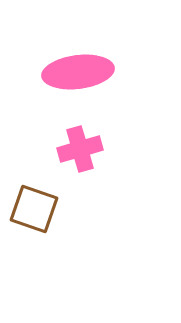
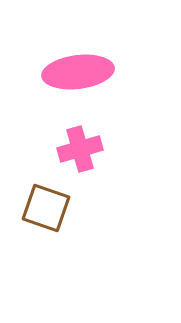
brown square: moved 12 px right, 1 px up
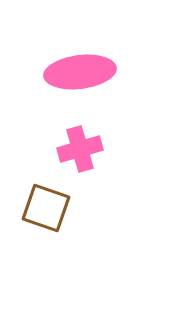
pink ellipse: moved 2 px right
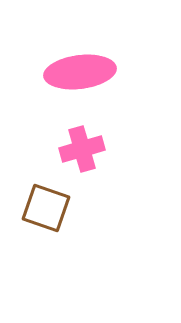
pink cross: moved 2 px right
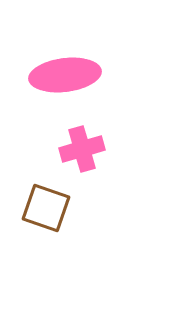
pink ellipse: moved 15 px left, 3 px down
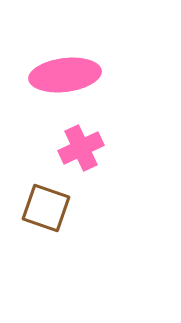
pink cross: moved 1 px left, 1 px up; rotated 9 degrees counterclockwise
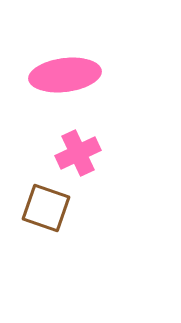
pink cross: moved 3 px left, 5 px down
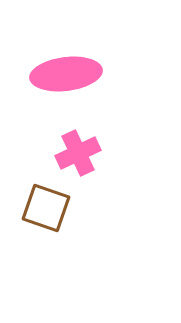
pink ellipse: moved 1 px right, 1 px up
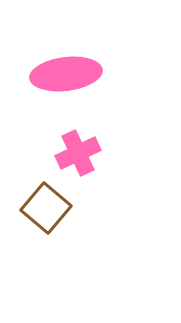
brown square: rotated 21 degrees clockwise
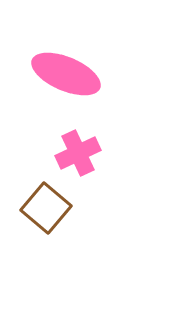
pink ellipse: rotated 30 degrees clockwise
